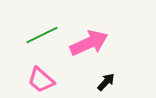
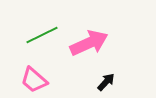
pink trapezoid: moved 7 px left
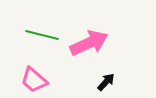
green line: rotated 40 degrees clockwise
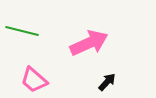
green line: moved 20 px left, 4 px up
black arrow: moved 1 px right
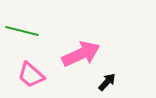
pink arrow: moved 8 px left, 11 px down
pink trapezoid: moved 3 px left, 5 px up
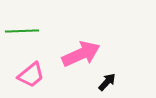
green line: rotated 16 degrees counterclockwise
pink trapezoid: rotated 80 degrees counterclockwise
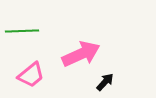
black arrow: moved 2 px left
